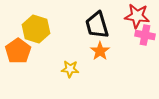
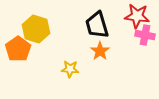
orange pentagon: moved 2 px up
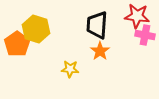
black trapezoid: rotated 20 degrees clockwise
orange pentagon: moved 1 px left, 5 px up
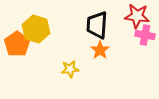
orange star: moved 1 px up
yellow star: rotated 12 degrees counterclockwise
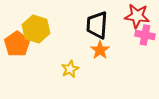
yellow star: rotated 18 degrees counterclockwise
